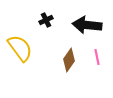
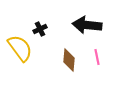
black cross: moved 6 px left, 9 px down
brown diamond: rotated 30 degrees counterclockwise
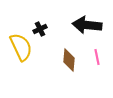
yellow semicircle: moved 1 px right, 1 px up; rotated 12 degrees clockwise
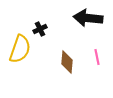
black arrow: moved 1 px right, 7 px up
yellow semicircle: moved 1 px left, 2 px down; rotated 44 degrees clockwise
brown diamond: moved 2 px left, 2 px down
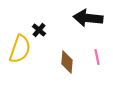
black cross: moved 1 px left, 1 px down; rotated 24 degrees counterclockwise
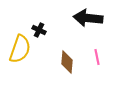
black cross: rotated 16 degrees counterclockwise
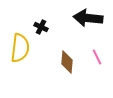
black cross: moved 2 px right, 3 px up
yellow semicircle: moved 1 px up; rotated 12 degrees counterclockwise
pink line: rotated 14 degrees counterclockwise
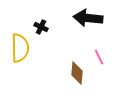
yellow semicircle: rotated 8 degrees counterclockwise
pink line: moved 2 px right
brown diamond: moved 10 px right, 11 px down
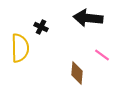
pink line: moved 3 px right, 2 px up; rotated 28 degrees counterclockwise
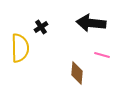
black arrow: moved 3 px right, 5 px down
black cross: rotated 32 degrees clockwise
pink line: rotated 21 degrees counterclockwise
